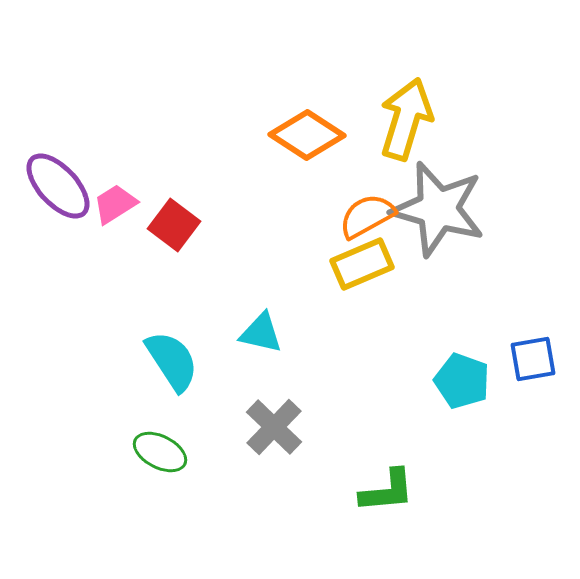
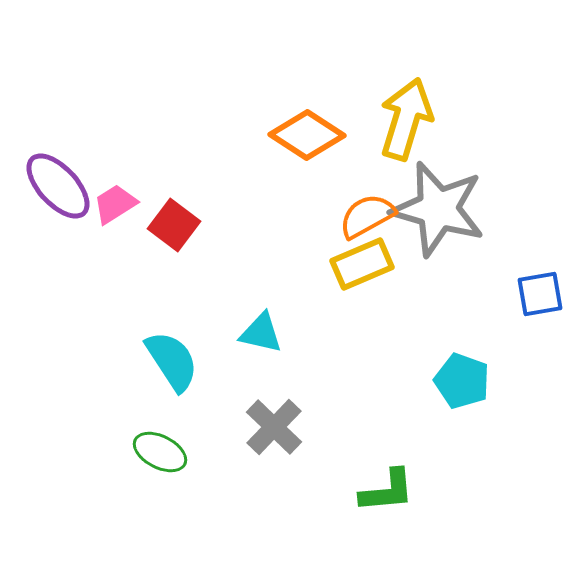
blue square: moved 7 px right, 65 px up
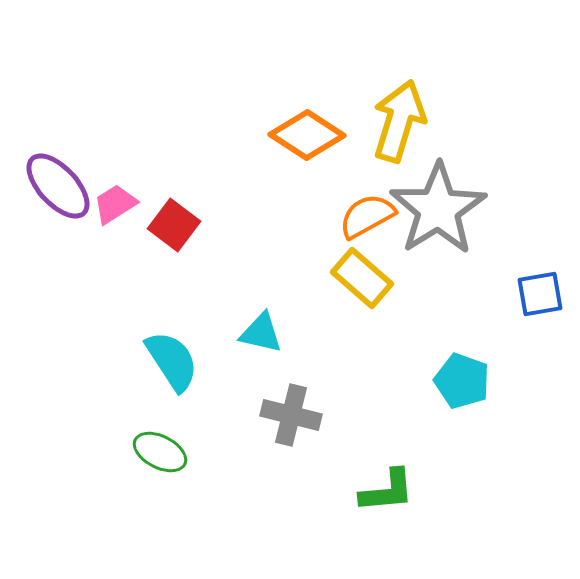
yellow arrow: moved 7 px left, 2 px down
gray star: rotated 24 degrees clockwise
yellow rectangle: moved 14 px down; rotated 64 degrees clockwise
gray cross: moved 17 px right, 12 px up; rotated 30 degrees counterclockwise
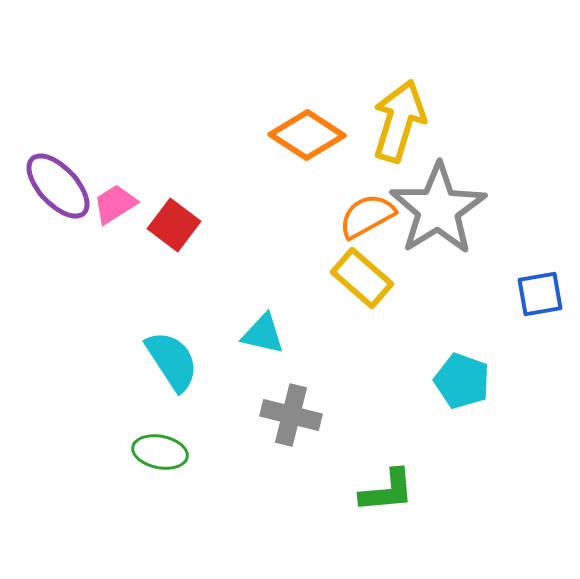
cyan triangle: moved 2 px right, 1 px down
green ellipse: rotated 16 degrees counterclockwise
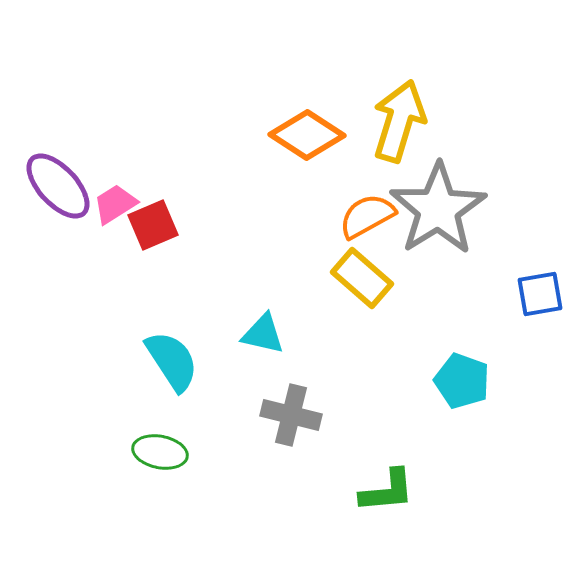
red square: moved 21 px left; rotated 30 degrees clockwise
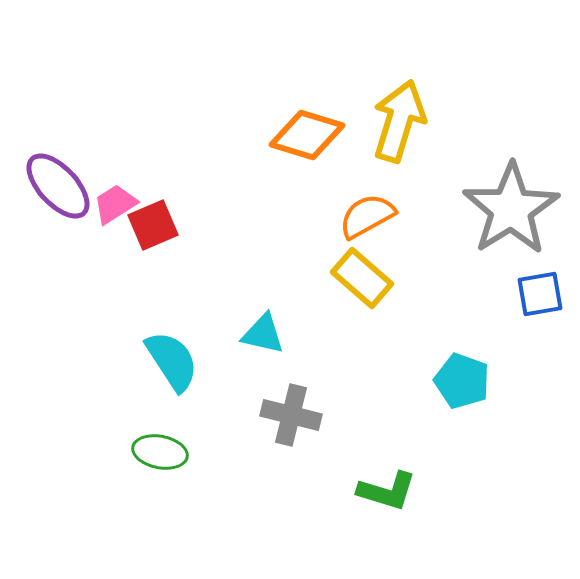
orange diamond: rotated 16 degrees counterclockwise
gray star: moved 73 px right
green L-shape: rotated 22 degrees clockwise
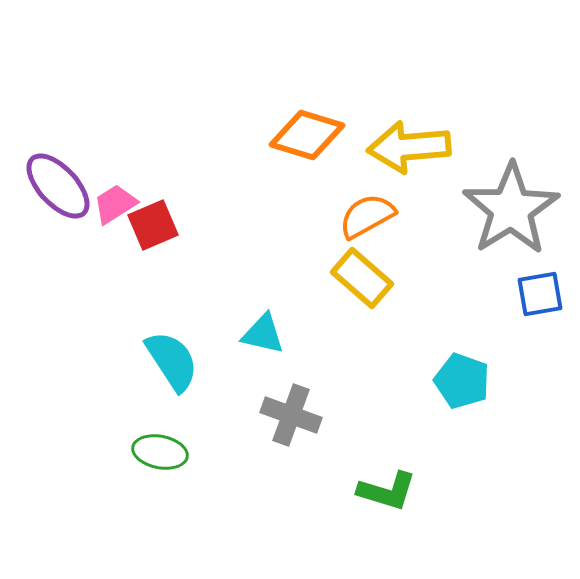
yellow arrow: moved 10 px right, 26 px down; rotated 112 degrees counterclockwise
gray cross: rotated 6 degrees clockwise
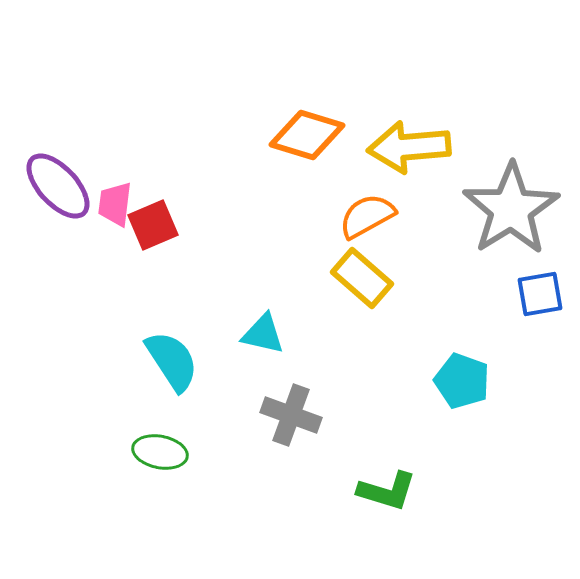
pink trapezoid: rotated 51 degrees counterclockwise
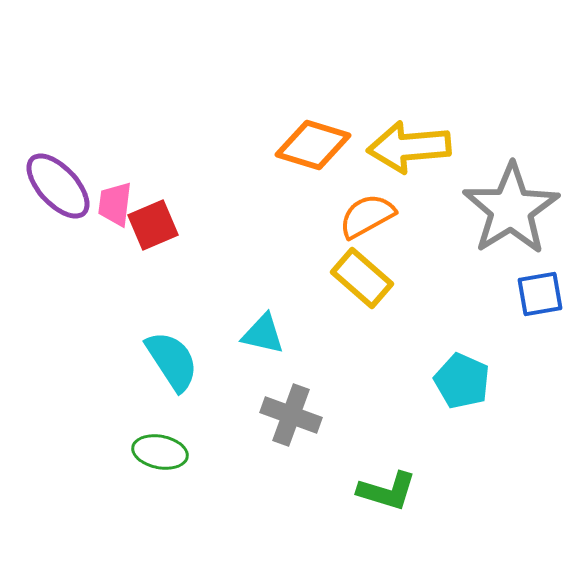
orange diamond: moved 6 px right, 10 px down
cyan pentagon: rotated 4 degrees clockwise
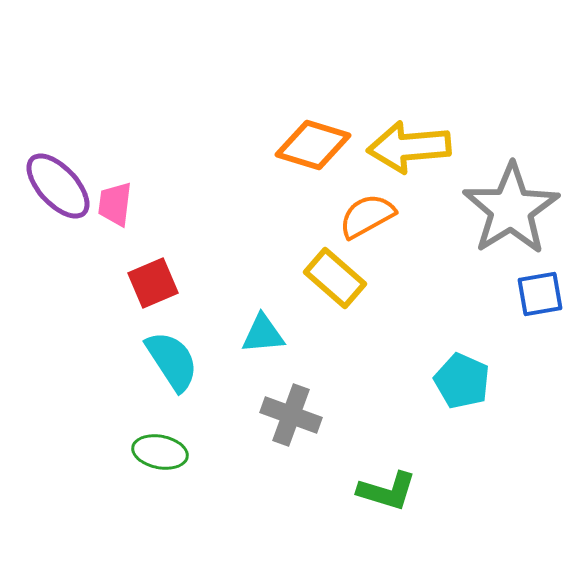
red square: moved 58 px down
yellow rectangle: moved 27 px left
cyan triangle: rotated 18 degrees counterclockwise
